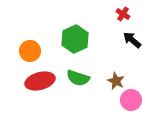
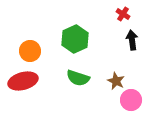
black arrow: rotated 42 degrees clockwise
red ellipse: moved 17 px left
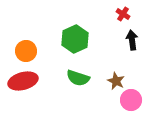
orange circle: moved 4 px left
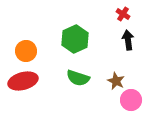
black arrow: moved 4 px left
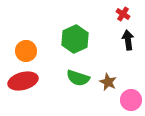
brown star: moved 8 px left, 1 px down
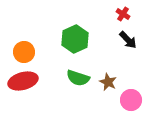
black arrow: rotated 144 degrees clockwise
orange circle: moved 2 px left, 1 px down
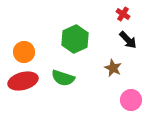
green semicircle: moved 15 px left
brown star: moved 5 px right, 14 px up
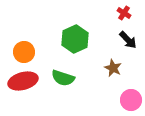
red cross: moved 1 px right, 1 px up
